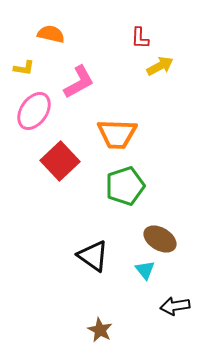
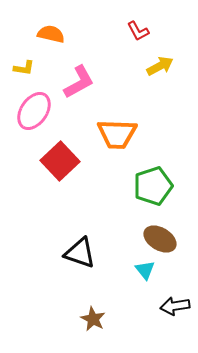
red L-shape: moved 2 px left, 7 px up; rotated 30 degrees counterclockwise
green pentagon: moved 28 px right
black triangle: moved 13 px left, 3 px up; rotated 16 degrees counterclockwise
brown star: moved 7 px left, 11 px up
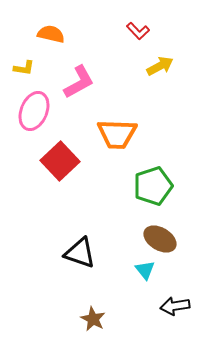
red L-shape: rotated 15 degrees counterclockwise
pink ellipse: rotated 12 degrees counterclockwise
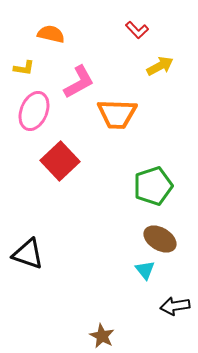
red L-shape: moved 1 px left, 1 px up
orange trapezoid: moved 20 px up
black triangle: moved 52 px left, 1 px down
brown star: moved 9 px right, 17 px down
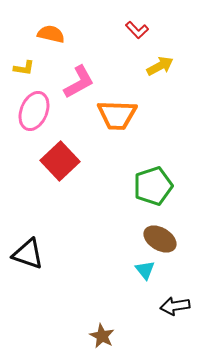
orange trapezoid: moved 1 px down
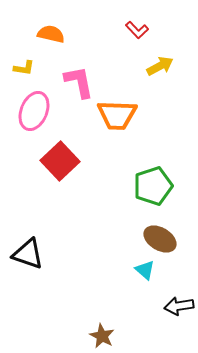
pink L-shape: rotated 72 degrees counterclockwise
cyan triangle: rotated 10 degrees counterclockwise
black arrow: moved 4 px right
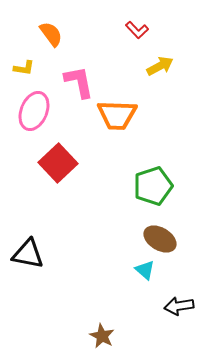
orange semicircle: rotated 40 degrees clockwise
red square: moved 2 px left, 2 px down
black triangle: rotated 8 degrees counterclockwise
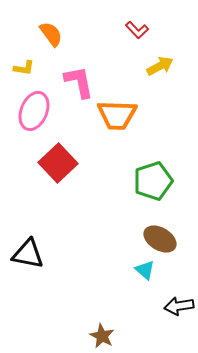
green pentagon: moved 5 px up
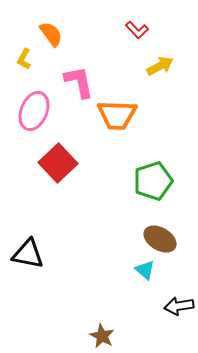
yellow L-shape: moved 9 px up; rotated 110 degrees clockwise
